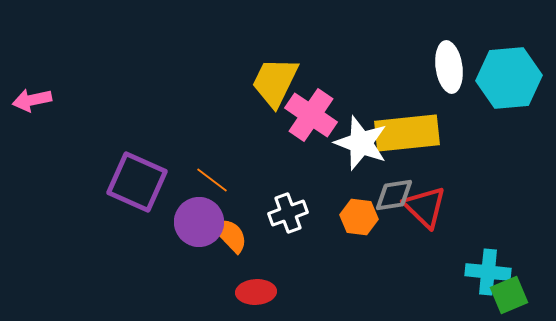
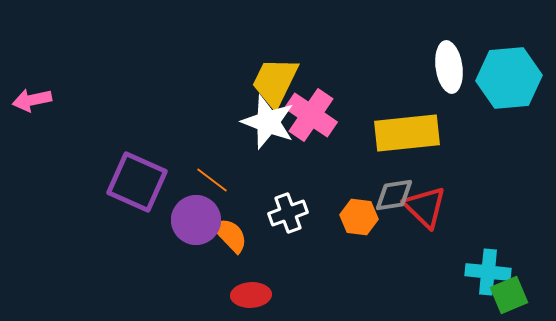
white star: moved 93 px left, 21 px up
purple circle: moved 3 px left, 2 px up
red ellipse: moved 5 px left, 3 px down
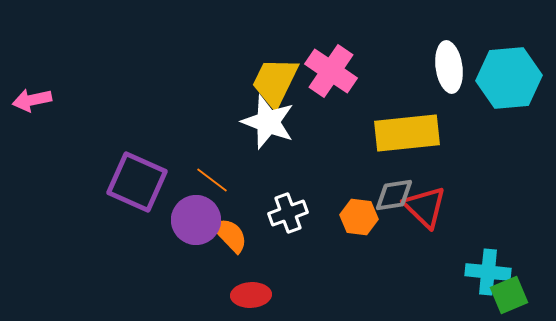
pink cross: moved 20 px right, 44 px up
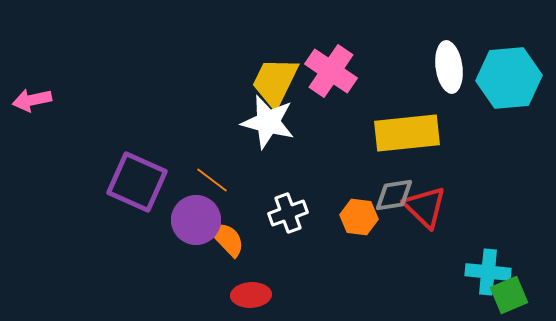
white star: rotated 6 degrees counterclockwise
orange semicircle: moved 3 px left, 4 px down
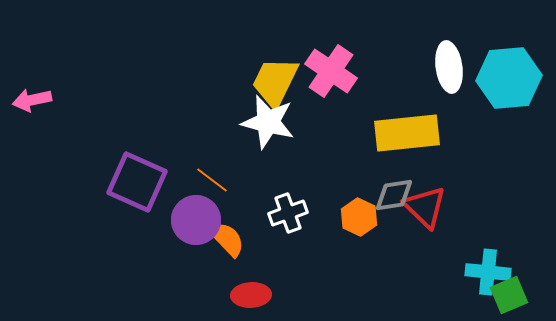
orange hexagon: rotated 18 degrees clockwise
